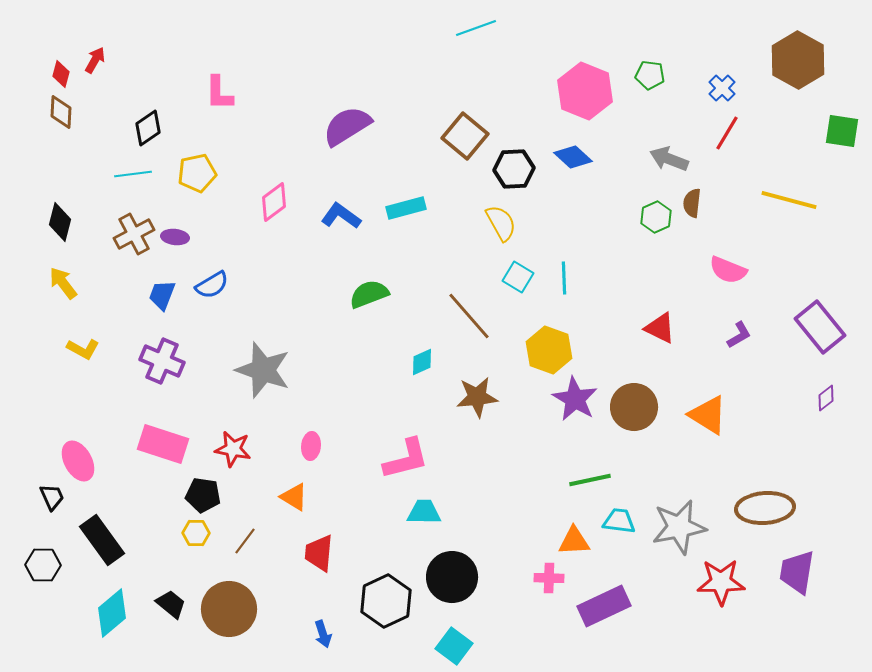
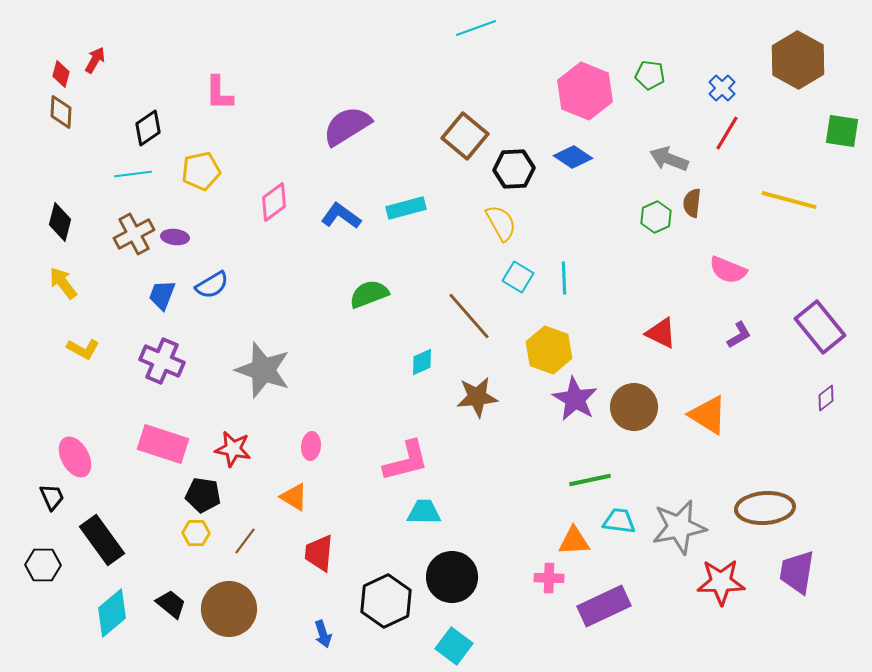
blue diamond at (573, 157): rotated 9 degrees counterclockwise
yellow pentagon at (197, 173): moved 4 px right, 2 px up
red triangle at (660, 328): moved 1 px right, 5 px down
pink L-shape at (406, 459): moved 2 px down
pink ellipse at (78, 461): moved 3 px left, 4 px up
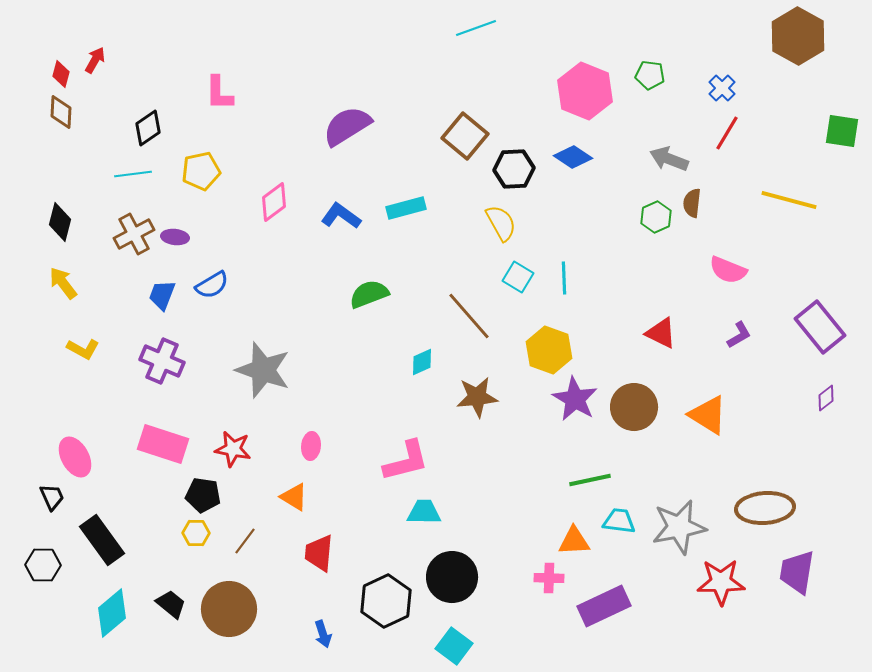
brown hexagon at (798, 60): moved 24 px up
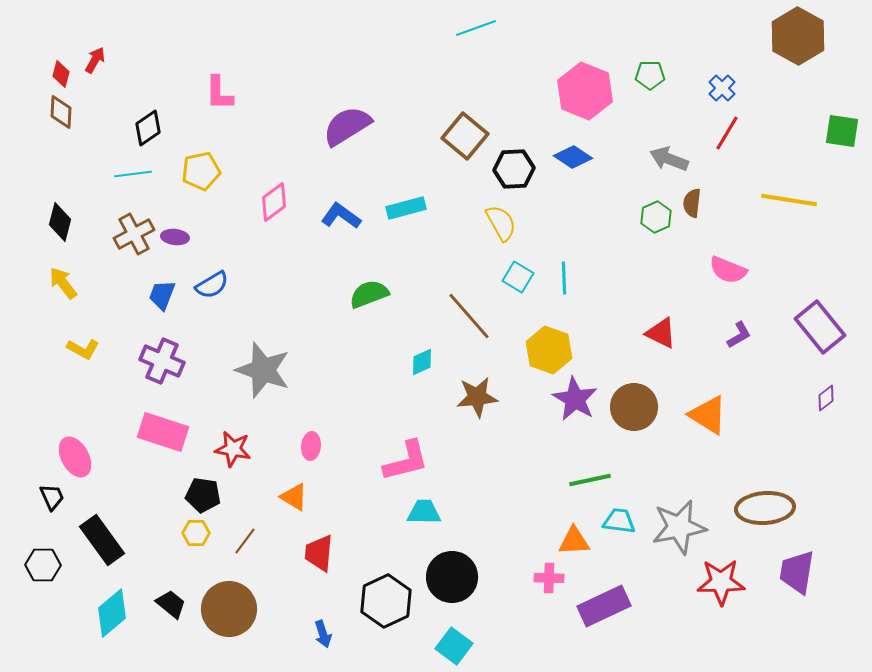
green pentagon at (650, 75): rotated 8 degrees counterclockwise
yellow line at (789, 200): rotated 6 degrees counterclockwise
pink rectangle at (163, 444): moved 12 px up
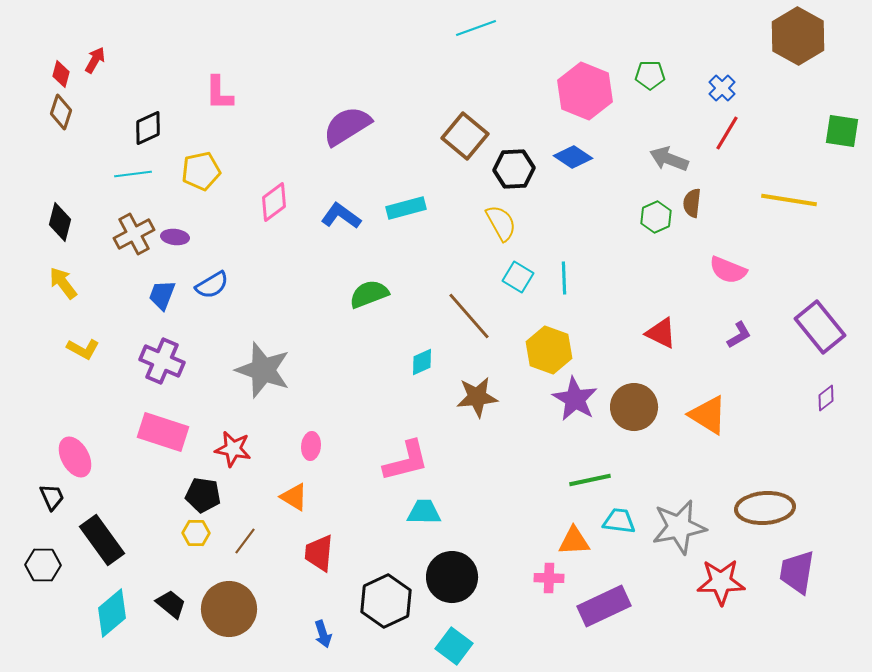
brown diamond at (61, 112): rotated 16 degrees clockwise
black diamond at (148, 128): rotated 9 degrees clockwise
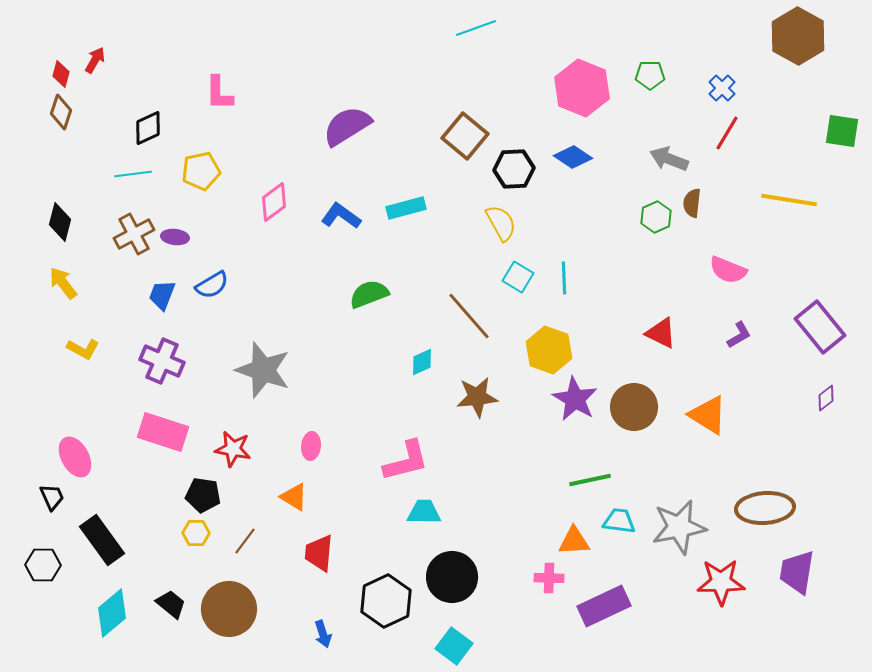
pink hexagon at (585, 91): moved 3 px left, 3 px up
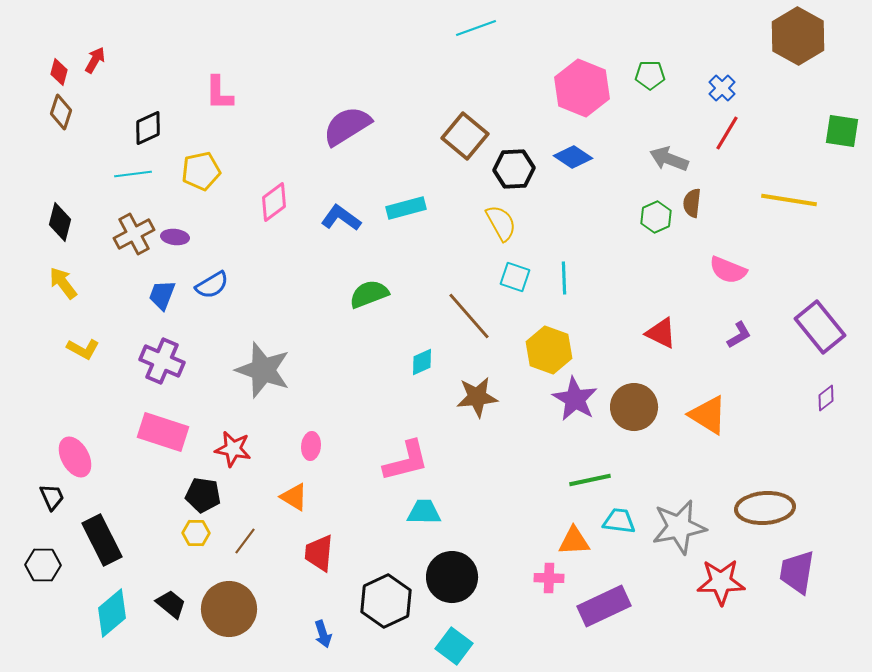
red diamond at (61, 74): moved 2 px left, 2 px up
blue L-shape at (341, 216): moved 2 px down
cyan square at (518, 277): moved 3 px left; rotated 12 degrees counterclockwise
black rectangle at (102, 540): rotated 9 degrees clockwise
